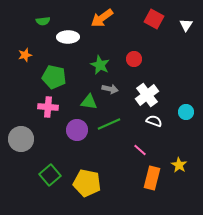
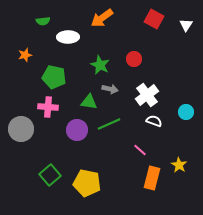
gray circle: moved 10 px up
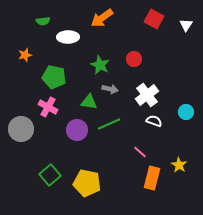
pink cross: rotated 24 degrees clockwise
pink line: moved 2 px down
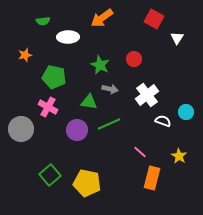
white triangle: moved 9 px left, 13 px down
white semicircle: moved 9 px right
yellow star: moved 9 px up
